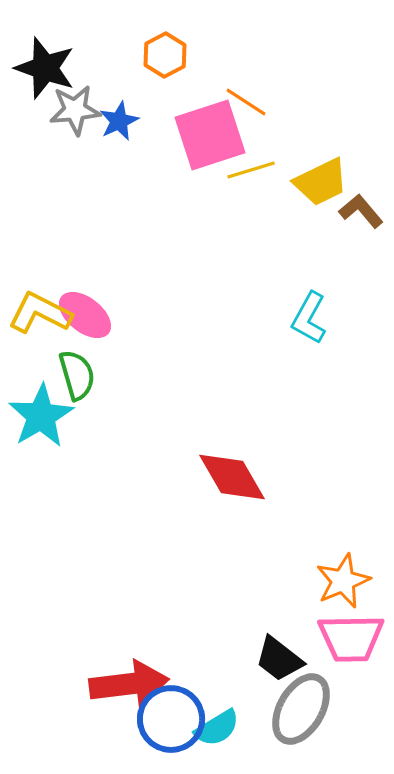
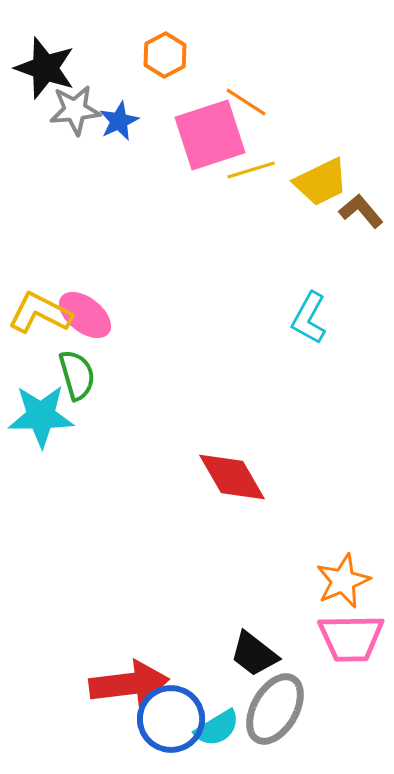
cyan star: rotated 30 degrees clockwise
black trapezoid: moved 25 px left, 5 px up
gray ellipse: moved 26 px left
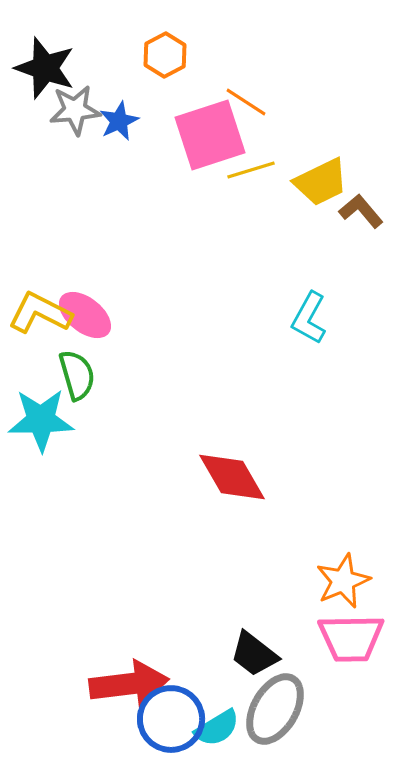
cyan star: moved 4 px down
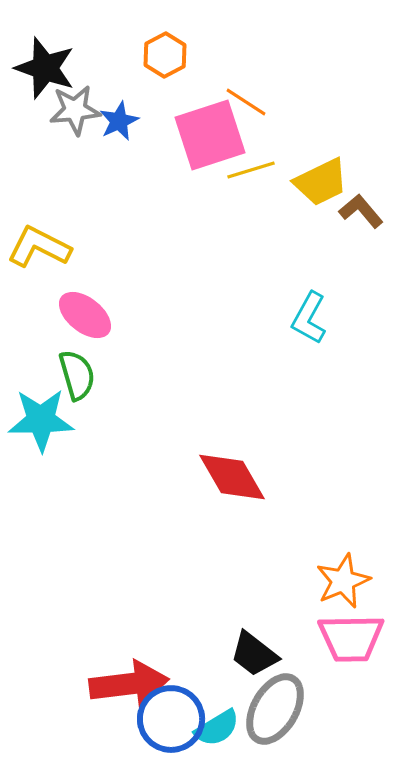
yellow L-shape: moved 1 px left, 66 px up
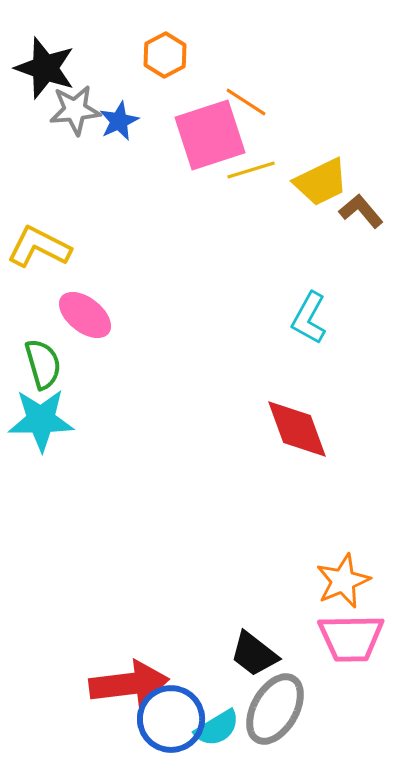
green semicircle: moved 34 px left, 11 px up
red diamond: moved 65 px right, 48 px up; rotated 10 degrees clockwise
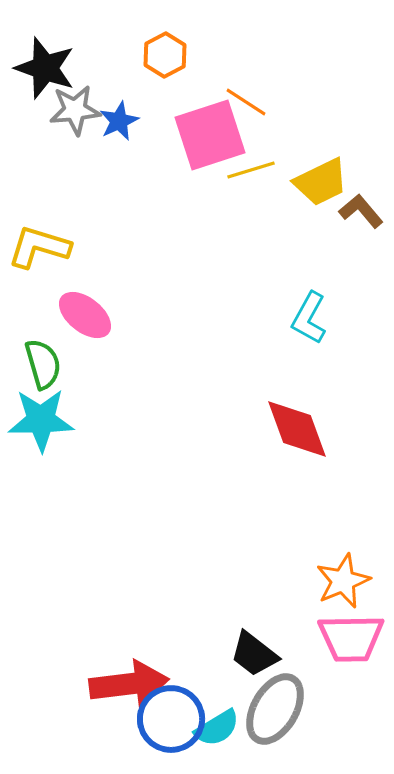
yellow L-shape: rotated 10 degrees counterclockwise
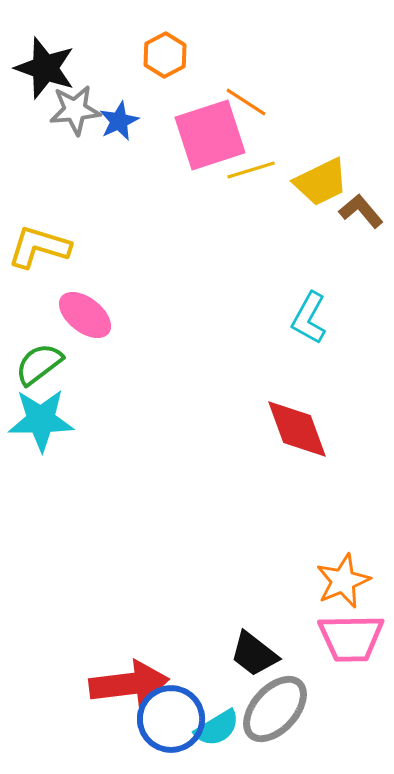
green semicircle: moved 4 px left; rotated 111 degrees counterclockwise
gray ellipse: rotated 12 degrees clockwise
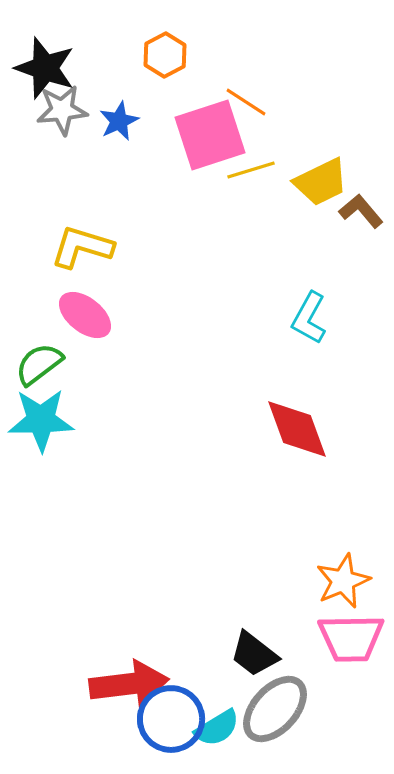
gray star: moved 13 px left
yellow L-shape: moved 43 px right
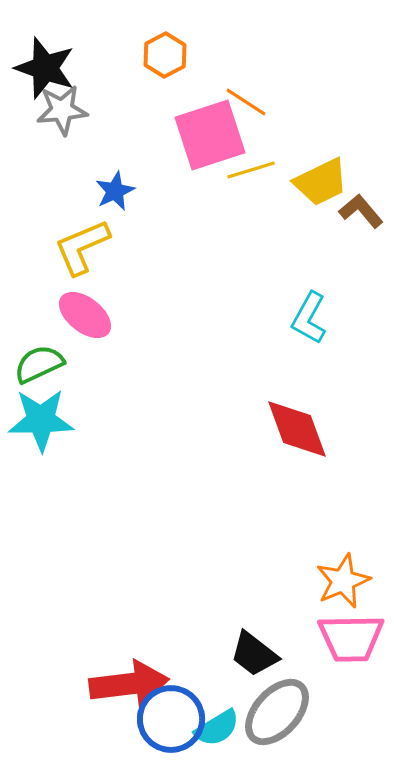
blue star: moved 4 px left, 70 px down
yellow L-shape: rotated 40 degrees counterclockwise
green semicircle: rotated 12 degrees clockwise
gray ellipse: moved 2 px right, 3 px down
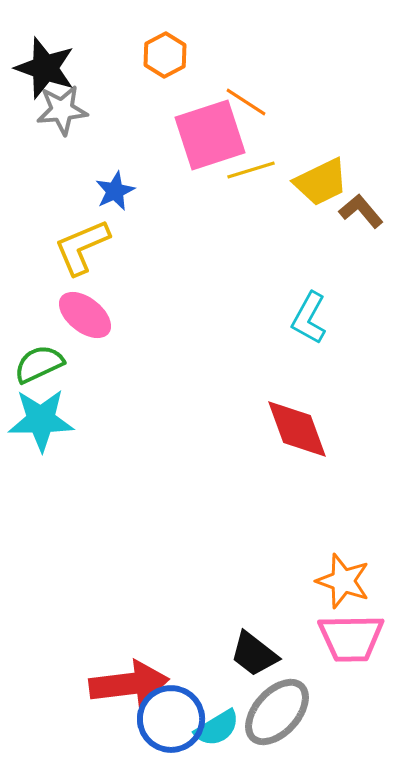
orange star: rotated 30 degrees counterclockwise
